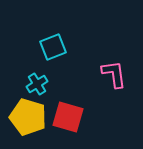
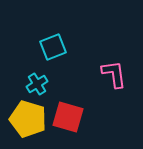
yellow pentagon: moved 2 px down
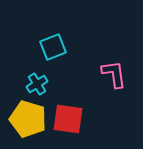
red square: moved 2 px down; rotated 8 degrees counterclockwise
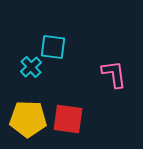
cyan square: rotated 28 degrees clockwise
cyan cross: moved 6 px left, 17 px up; rotated 10 degrees counterclockwise
yellow pentagon: rotated 15 degrees counterclockwise
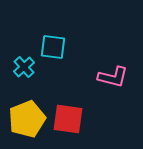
cyan cross: moved 7 px left
pink L-shape: moved 1 px left, 3 px down; rotated 112 degrees clockwise
yellow pentagon: moved 1 px left; rotated 24 degrees counterclockwise
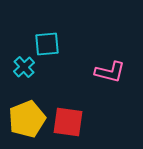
cyan square: moved 6 px left, 3 px up; rotated 12 degrees counterclockwise
pink L-shape: moved 3 px left, 5 px up
red square: moved 3 px down
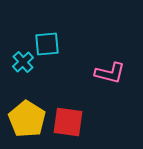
cyan cross: moved 1 px left, 5 px up
pink L-shape: moved 1 px down
yellow pentagon: rotated 18 degrees counterclockwise
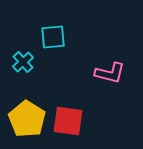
cyan square: moved 6 px right, 7 px up
red square: moved 1 px up
